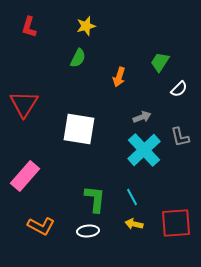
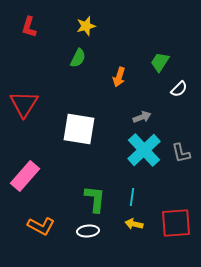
gray L-shape: moved 1 px right, 16 px down
cyan line: rotated 36 degrees clockwise
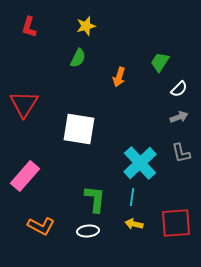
gray arrow: moved 37 px right
cyan cross: moved 4 px left, 13 px down
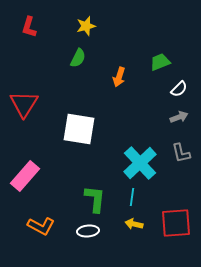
green trapezoid: rotated 35 degrees clockwise
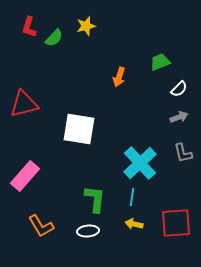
green semicircle: moved 24 px left, 20 px up; rotated 18 degrees clockwise
red triangle: rotated 44 degrees clockwise
gray L-shape: moved 2 px right
orange L-shape: rotated 32 degrees clockwise
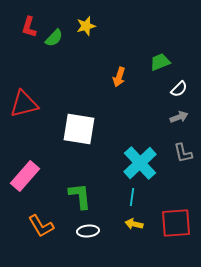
green L-shape: moved 15 px left, 3 px up; rotated 12 degrees counterclockwise
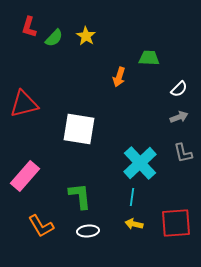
yellow star: moved 10 px down; rotated 24 degrees counterclockwise
green trapezoid: moved 11 px left, 4 px up; rotated 25 degrees clockwise
